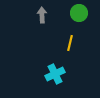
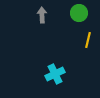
yellow line: moved 18 px right, 3 px up
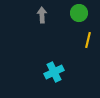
cyan cross: moved 1 px left, 2 px up
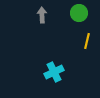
yellow line: moved 1 px left, 1 px down
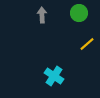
yellow line: moved 3 px down; rotated 35 degrees clockwise
cyan cross: moved 4 px down; rotated 30 degrees counterclockwise
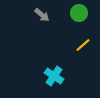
gray arrow: rotated 133 degrees clockwise
yellow line: moved 4 px left, 1 px down
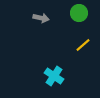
gray arrow: moved 1 px left, 3 px down; rotated 28 degrees counterclockwise
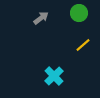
gray arrow: rotated 49 degrees counterclockwise
cyan cross: rotated 12 degrees clockwise
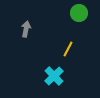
gray arrow: moved 15 px left, 11 px down; rotated 42 degrees counterclockwise
yellow line: moved 15 px left, 4 px down; rotated 21 degrees counterclockwise
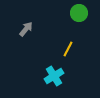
gray arrow: rotated 28 degrees clockwise
cyan cross: rotated 12 degrees clockwise
